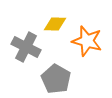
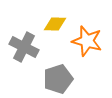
gray cross: moved 2 px left
gray pentagon: moved 2 px right; rotated 24 degrees clockwise
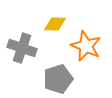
orange star: moved 1 px left, 5 px down; rotated 8 degrees clockwise
gray cross: moved 2 px left, 1 px down; rotated 8 degrees counterclockwise
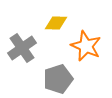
yellow diamond: moved 1 px right, 1 px up
gray cross: rotated 36 degrees clockwise
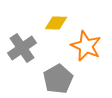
gray pentagon: rotated 12 degrees counterclockwise
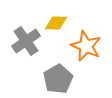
gray cross: moved 4 px right, 7 px up
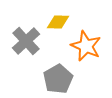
yellow diamond: moved 2 px right, 1 px up
gray cross: rotated 8 degrees counterclockwise
